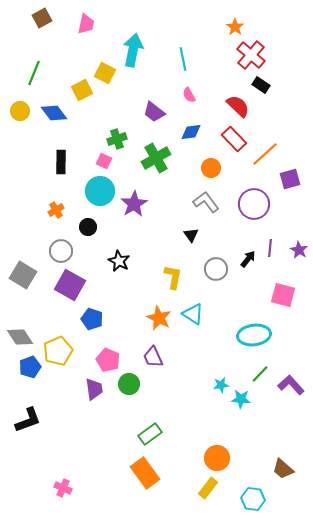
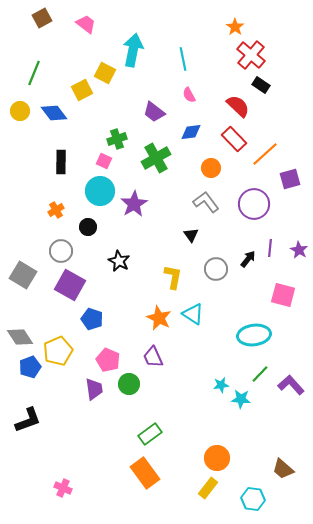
pink trapezoid at (86, 24): rotated 65 degrees counterclockwise
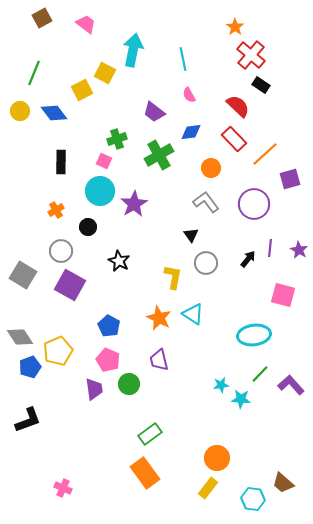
green cross at (156, 158): moved 3 px right, 3 px up
gray circle at (216, 269): moved 10 px left, 6 px up
blue pentagon at (92, 319): moved 17 px right, 7 px down; rotated 10 degrees clockwise
purple trapezoid at (153, 357): moved 6 px right, 3 px down; rotated 10 degrees clockwise
brown trapezoid at (283, 469): moved 14 px down
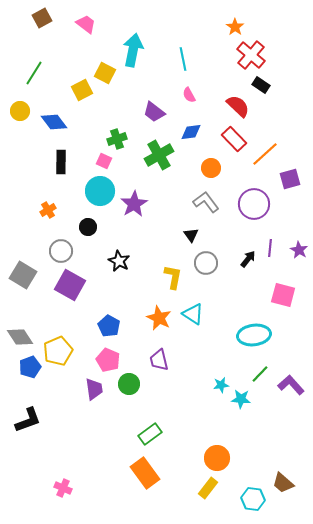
green line at (34, 73): rotated 10 degrees clockwise
blue diamond at (54, 113): moved 9 px down
orange cross at (56, 210): moved 8 px left
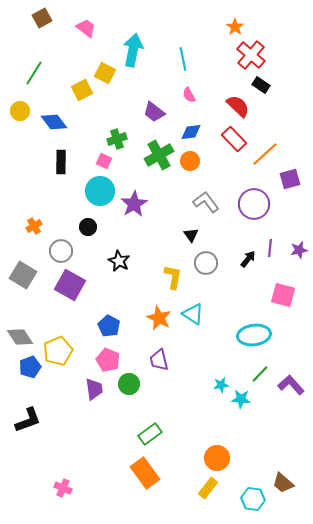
pink trapezoid at (86, 24): moved 4 px down
orange circle at (211, 168): moved 21 px left, 7 px up
orange cross at (48, 210): moved 14 px left, 16 px down
purple star at (299, 250): rotated 30 degrees clockwise
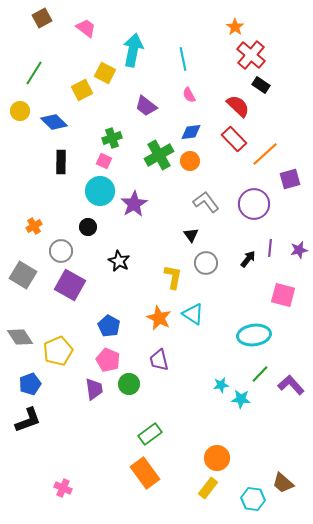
purple trapezoid at (154, 112): moved 8 px left, 6 px up
blue diamond at (54, 122): rotated 8 degrees counterclockwise
green cross at (117, 139): moved 5 px left, 1 px up
blue pentagon at (30, 367): moved 17 px down
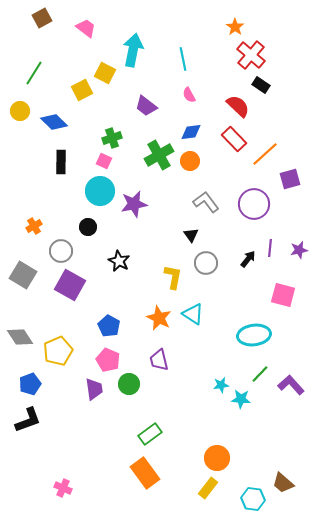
purple star at (134, 204): rotated 20 degrees clockwise
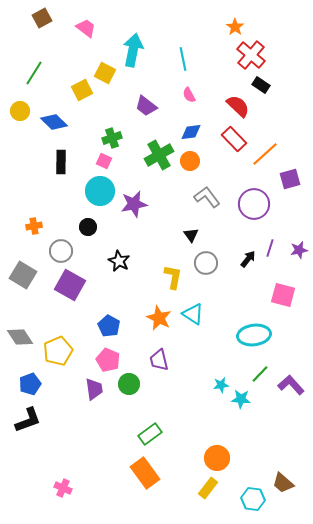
gray L-shape at (206, 202): moved 1 px right, 5 px up
orange cross at (34, 226): rotated 21 degrees clockwise
purple line at (270, 248): rotated 12 degrees clockwise
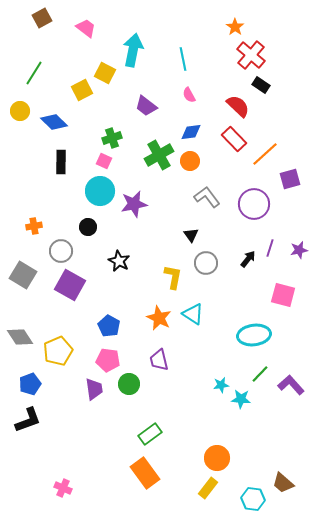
pink pentagon at (108, 360): rotated 15 degrees counterclockwise
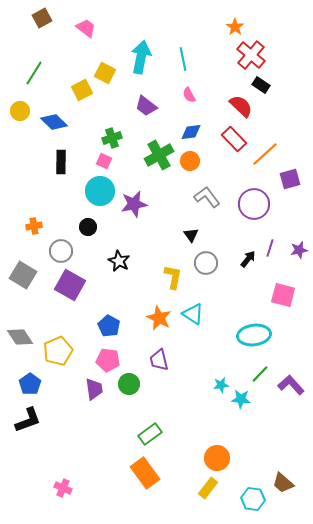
cyan arrow at (133, 50): moved 8 px right, 7 px down
red semicircle at (238, 106): moved 3 px right
blue pentagon at (30, 384): rotated 15 degrees counterclockwise
